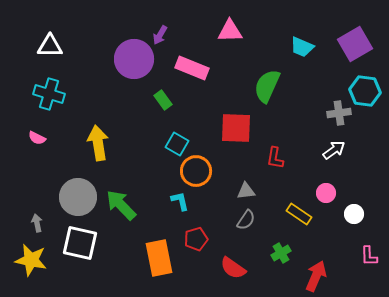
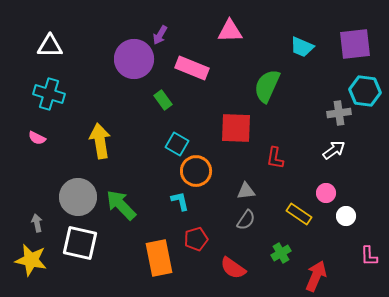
purple square: rotated 24 degrees clockwise
yellow arrow: moved 2 px right, 2 px up
white circle: moved 8 px left, 2 px down
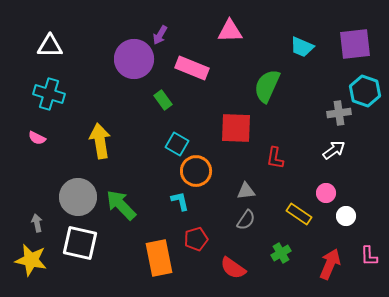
cyan hexagon: rotated 12 degrees clockwise
red arrow: moved 14 px right, 12 px up
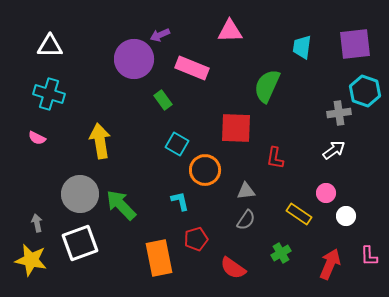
purple arrow: rotated 36 degrees clockwise
cyan trapezoid: rotated 75 degrees clockwise
orange circle: moved 9 px right, 1 px up
gray circle: moved 2 px right, 3 px up
white square: rotated 33 degrees counterclockwise
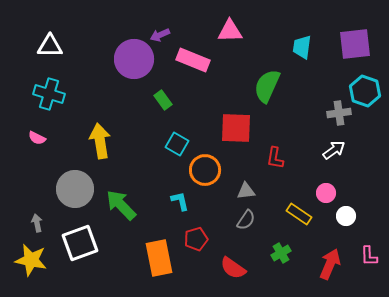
pink rectangle: moved 1 px right, 8 px up
gray circle: moved 5 px left, 5 px up
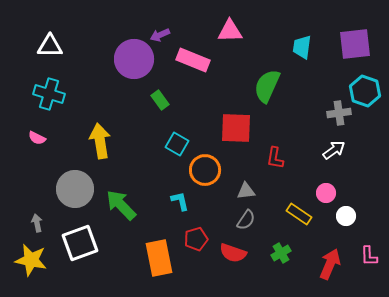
green rectangle: moved 3 px left
red semicircle: moved 15 px up; rotated 16 degrees counterclockwise
